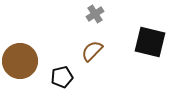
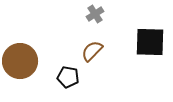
black square: rotated 12 degrees counterclockwise
black pentagon: moved 6 px right; rotated 25 degrees clockwise
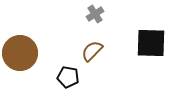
black square: moved 1 px right, 1 px down
brown circle: moved 8 px up
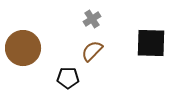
gray cross: moved 3 px left, 5 px down
brown circle: moved 3 px right, 5 px up
black pentagon: moved 1 px down; rotated 10 degrees counterclockwise
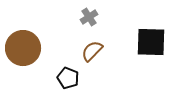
gray cross: moved 3 px left, 2 px up
black square: moved 1 px up
black pentagon: rotated 20 degrees clockwise
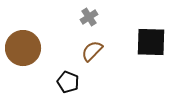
black pentagon: moved 4 px down
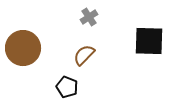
black square: moved 2 px left, 1 px up
brown semicircle: moved 8 px left, 4 px down
black pentagon: moved 1 px left, 5 px down
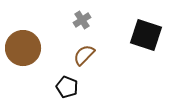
gray cross: moved 7 px left, 3 px down
black square: moved 3 px left, 6 px up; rotated 16 degrees clockwise
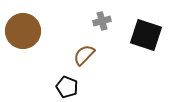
gray cross: moved 20 px right, 1 px down; rotated 18 degrees clockwise
brown circle: moved 17 px up
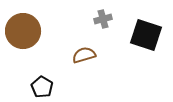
gray cross: moved 1 px right, 2 px up
brown semicircle: rotated 30 degrees clockwise
black pentagon: moved 25 px left; rotated 10 degrees clockwise
